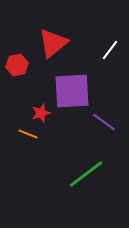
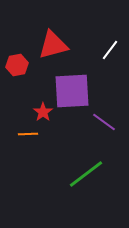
red triangle: moved 2 px down; rotated 24 degrees clockwise
red star: moved 2 px right, 1 px up; rotated 18 degrees counterclockwise
orange line: rotated 24 degrees counterclockwise
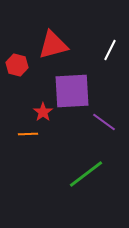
white line: rotated 10 degrees counterclockwise
red hexagon: rotated 25 degrees clockwise
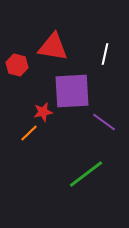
red triangle: moved 2 px down; rotated 24 degrees clockwise
white line: moved 5 px left, 4 px down; rotated 15 degrees counterclockwise
red star: rotated 24 degrees clockwise
orange line: moved 1 px right, 1 px up; rotated 42 degrees counterclockwise
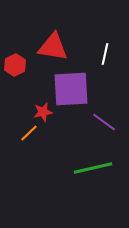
red hexagon: moved 2 px left; rotated 20 degrees clockwise
purple square: moved 1 px left, 2 px up
green line: moved 7 px right, 6 px up; rotated 24 degrees clockwise
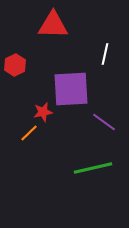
red triangle: moved 22 px up; rotated 8 degrees counterclockwise
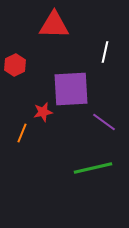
red triangle: moved 1 px right
white line: moved 2 px up
orange line: moved 7 px left; rotated 24 degrees counterclockwise
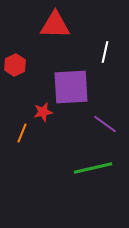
red triangle: moved 1 px right
purple square: moved 2 px up
purple line: moved 1 px right, 2 px down
